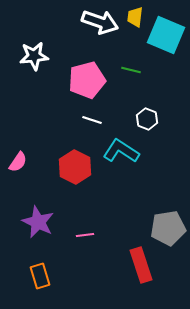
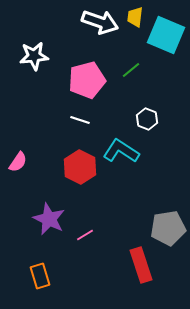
green line: rotated 54 degrees counterclockwise
white line: moved 12 px left
red hexagon: moved 5 px right
purple star: moved 11 px right, 3 px up
pink line: rotated 24 degrees counterclockwise
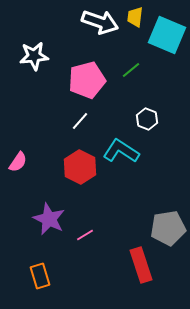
cyan square: moved 1 px right
white line: moved 1 px down; rotated 66 degrees counterclockwise
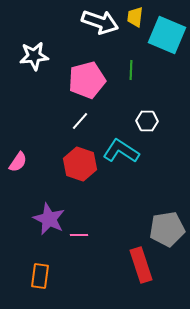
green line: rotated 48 degrees counterclockwise
white hexagon: moved 2 px down; rotated 20 degrees counterclockwise
red hexagon: moved 3 px up; rotated 8 degrees counterclockwise
gray pentagon: moved 1 px left, 1 px down
pink line: moved 6 px left; rotated 30 degrees clockwise
orange rectangle: rotated 25 degrees clockwise
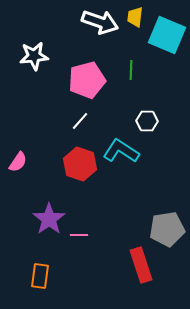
purple star: rotated 12 degrees clockwise
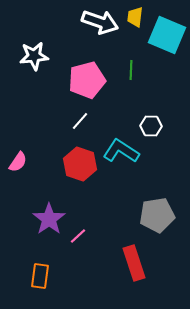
white hexagon: moved 4 px right, 5 px down
gray pentagon: moved 10 px left, 14 px up
pink line: moved 1 px left, 1 px down; rotated 42 degrees counterclockwise
red rectangle: moved 7 px left, 2 px up
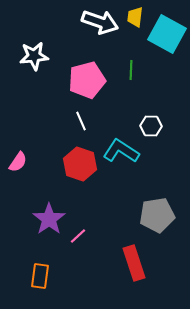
cyan square: moved 1 px up; rotated 6 degrees clockwise
white line: moved 1 px right; rotated 66 degrees counterclockwise
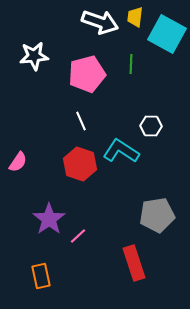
green line: moved 6 px up
pink pentagon: moved 6 px up
orange rectangle: moved 1 px right; rotated 20 degrees counterclockwise
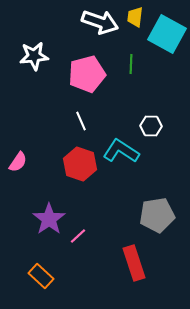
orange rectangle: rotated 35 degrees counterclockwise
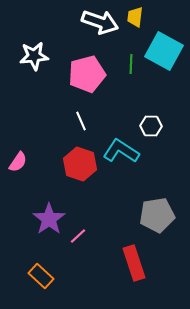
cyan square: moved 3 px left, 17 px down
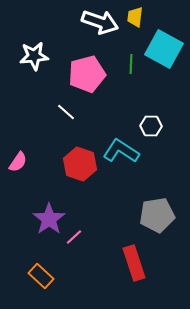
cyan square: moved 2 px up
white line: moved 15 px left, 9 px up; rotated 24 degrees counterclockwise
pink line: moved 4 px left, 1 px down
